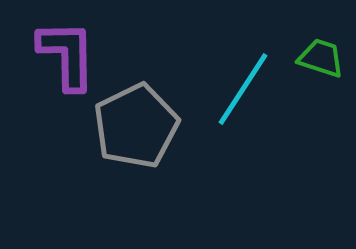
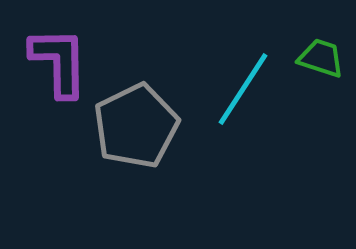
purple L-shape: moved 8 px left, 7 px down
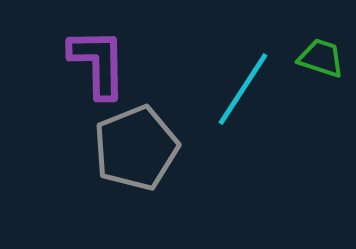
purple L-shape: moved 39 px right, 1 px down
gray pentagon: moved 22 px down; rotated 4 degrees clockwise
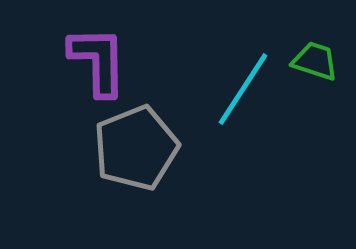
green trapezoid: moved 6 px left, 3 px down
purple L-shape: moved 2 px up
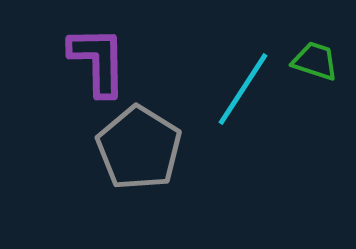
gray pentagon: moved 3 px right; rotated 18 degrees counterclockwise
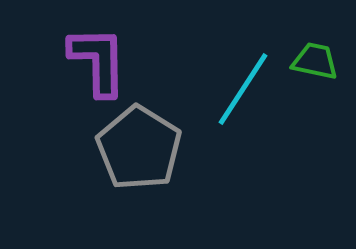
green trapezoid: rotated 6 degrees counterclockwise
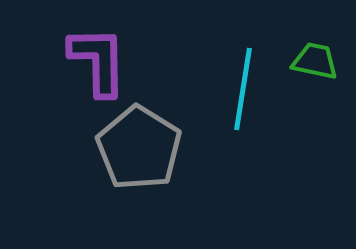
cyan line: rotated 24 degrees counterclockwise
